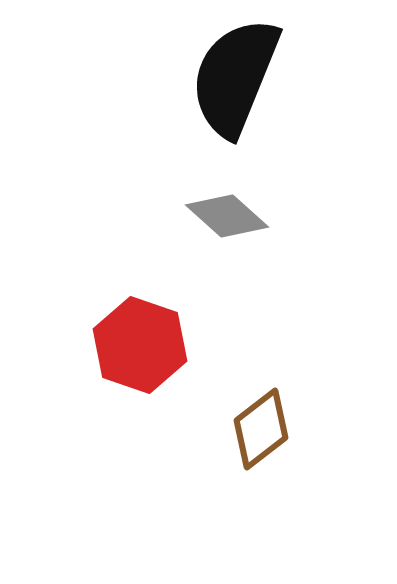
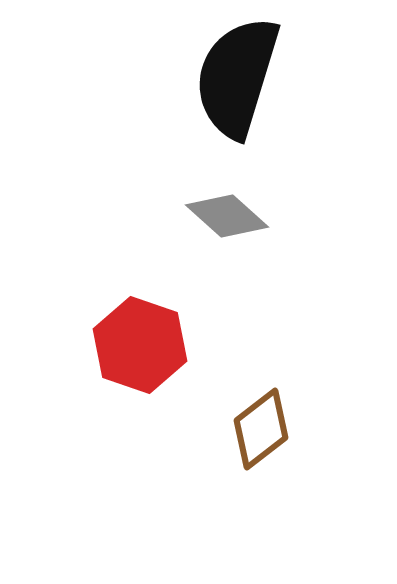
black semicircle: moved 2 px right; rotated 5 degrees counterclockwise
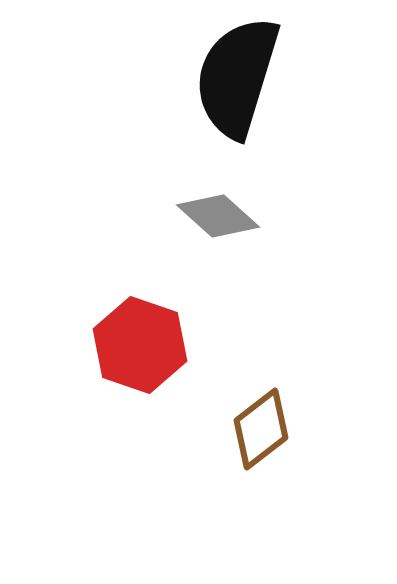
gray diamond: moved 9 px left
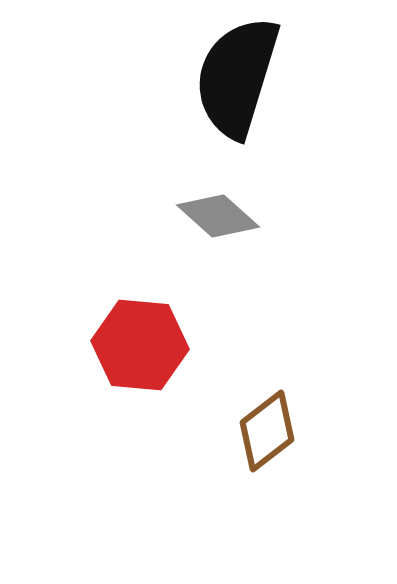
red hexagon: rotated 14 degrees counterclockwise
brown diamond: moved 6 px right, 2 px down
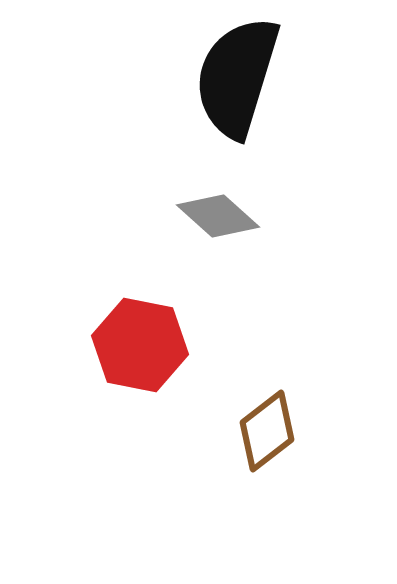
red hexagon: rotated 6 degrees clockwise
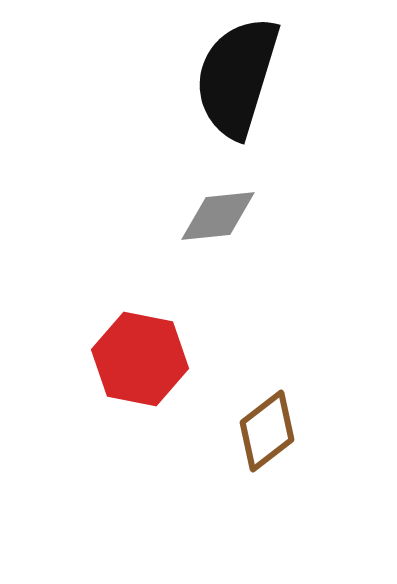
gray diamond: rotated 48 degrees counterclockwise
red hexagon: moved 14 px down
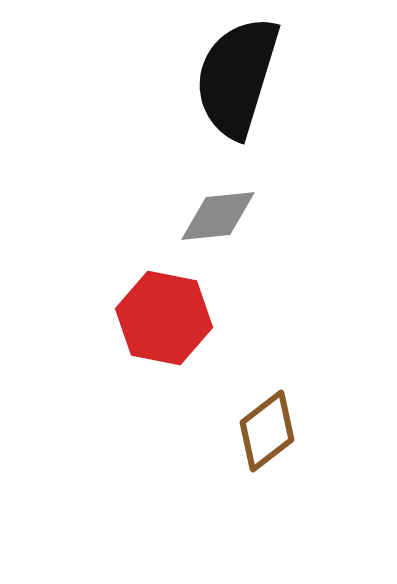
red hexagon: moved 24 px right, 41 px up
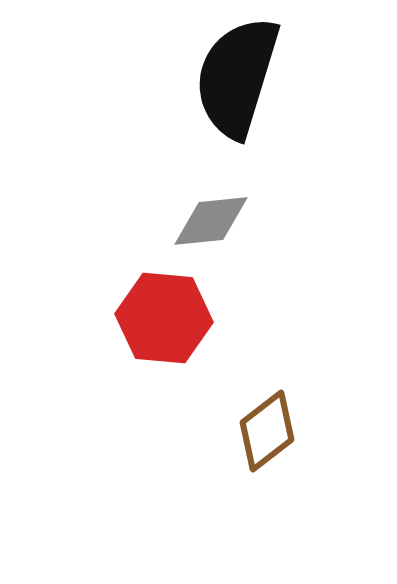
gray diamond: moved 7 px left, 5 px down
red hexagon: rotated 6 degrees counterclockwise
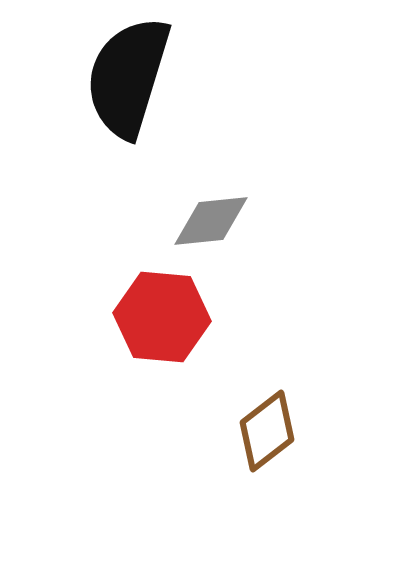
black semicircle: moved 109 px left
red hexagon: moved 2 px left, 1 px up
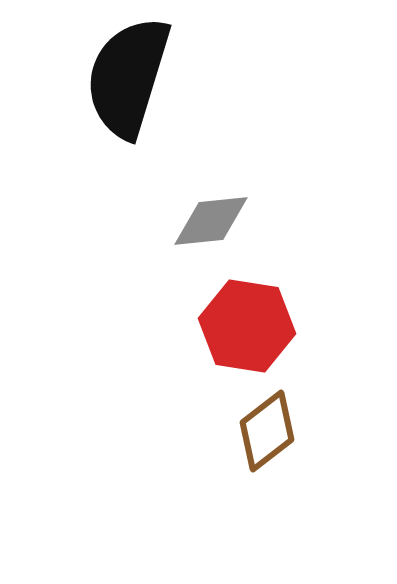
red hexagon: moved 85 px right, 9 px down; rotated 4 degrees clockwise
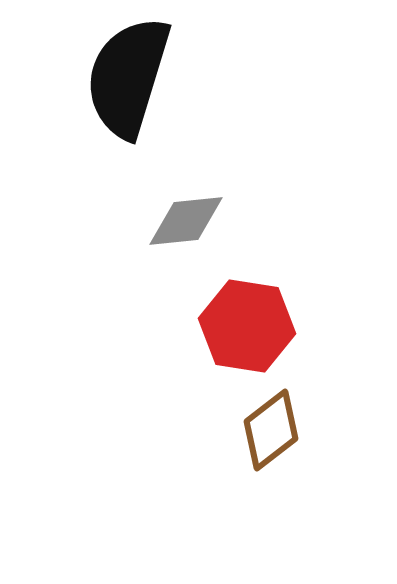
gray diamond: moved 25 px left
brown diamond: moved 4 px right, 1 px up
